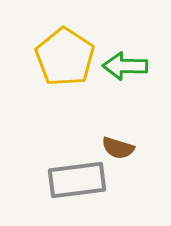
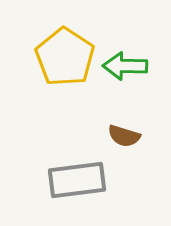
brown semicircle: moved 6 px right, 12 px up
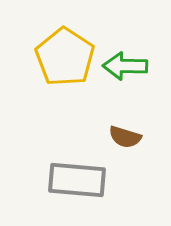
brown semicircle: moved 1 px right, 1 px down
gray rectangle: rotated 12 degrees clockwise
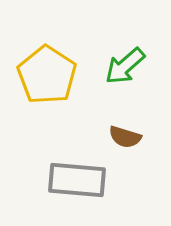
yellow pentagon: moved 18 px left, 18 px down
green arrow: rotated 42 degrees counterclockwise
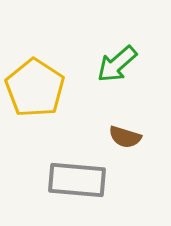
green arrow: moved 8 px left, 2 px up
yellow pentagon: moved 12 px left, 13 px down
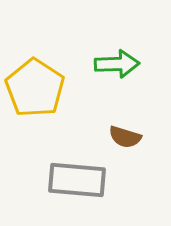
green arrow: rotated 141 degrees counterclockwise
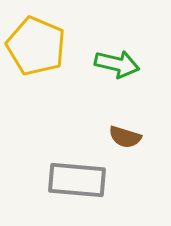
green arrow: rotated 15 degrees clockwise
yellow pentagon: moved 1 px right, 42 px up; rotated 10 degrees counterclockwise
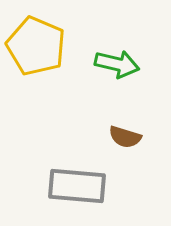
gray rectangle: moved 6 px down
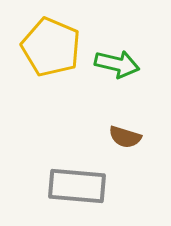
yellow pentagon: moved 15 px right, 1 px down
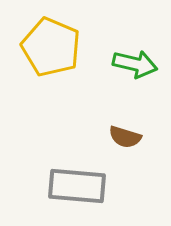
green arrow: moved 18 px right
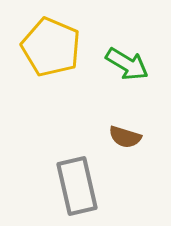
green arrow: moved 8 px left; rotated 18 degrees clockwise
gray rectangle: rotated 72 degrees clockwise
